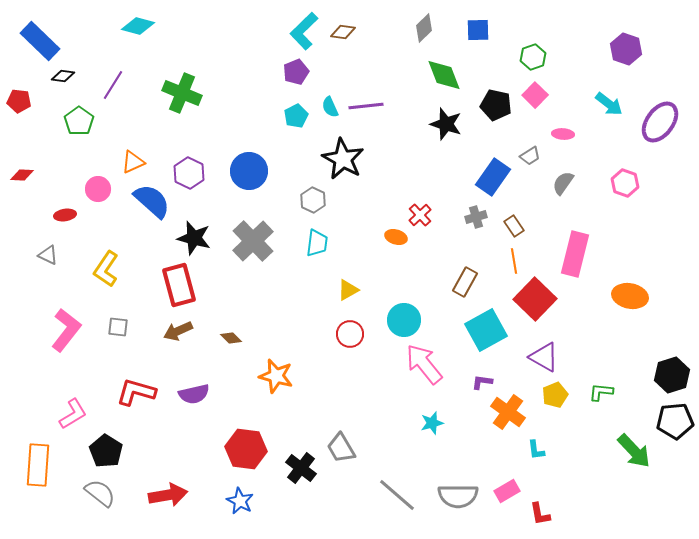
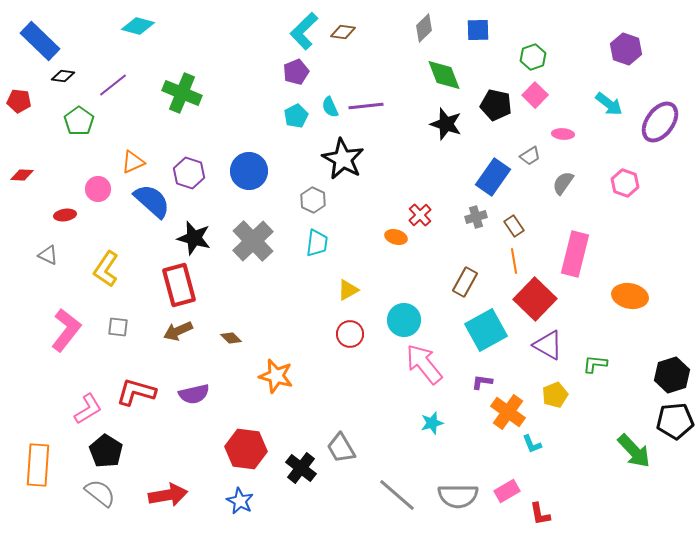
purple line at (113, 85): rotated 20 degrees clockwise
purple hexagon at (189, 173): rotated 8 degrees counterclockwise
purple triangle at (544, 357): moved 4 px right, 12 px up
green L-shape at (601, 392): moved 6 px left, 28 px up
pink L-shape at (73, 414): moved 15 px right, 5 px up
cyan L-shape at (536, 450): moved 4 px left, 6 px up; rotated 15 degrees counterclockwise
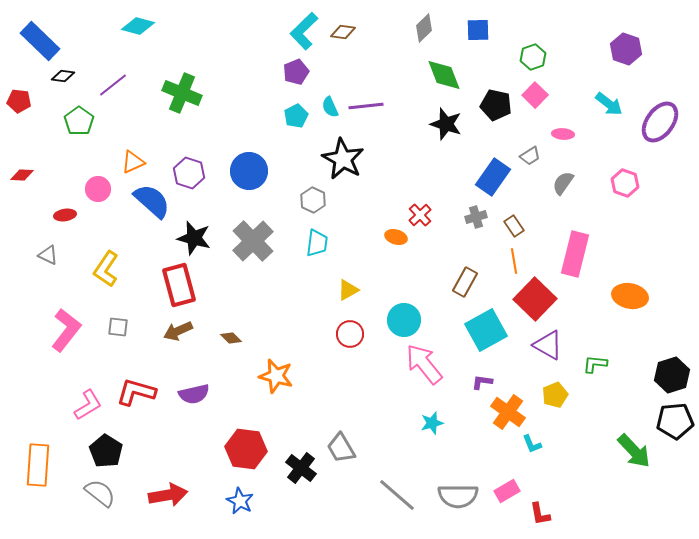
pink L-shape at (88, 409): moved 4 px up
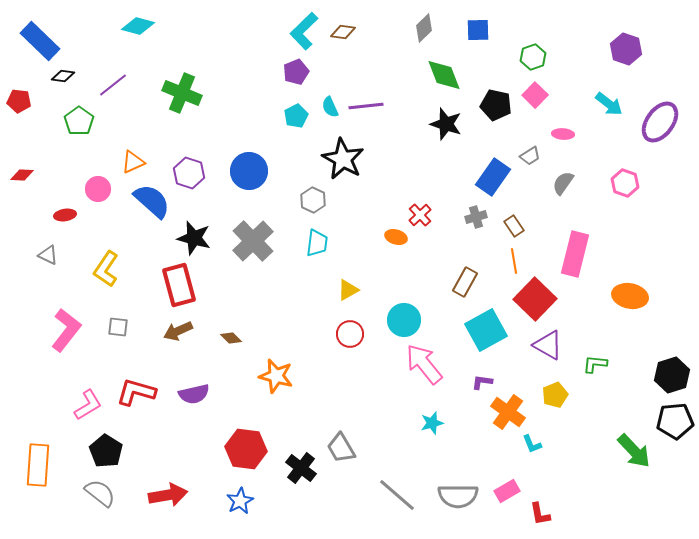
blue star at (240, 501): rotated 16 degrees clockwise
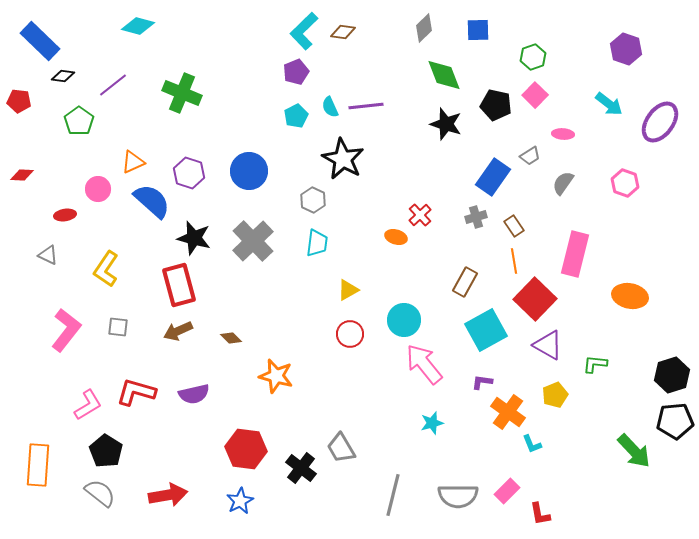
pink rectangle at (507, 491): rotated 15 degrees counterclockwise
gray line at (397, 495): moved 4 px left; rotated 63 degrees clockwise
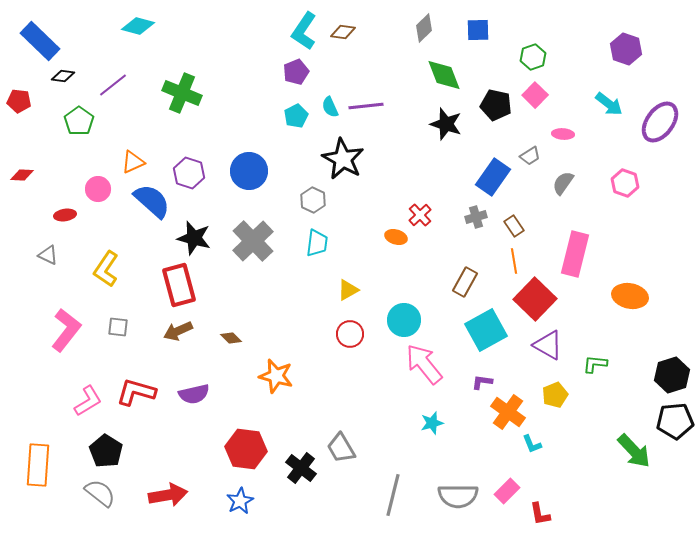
cyan L-shape at (304, 31): rotated 12 degrees counterclockwise
pink L-shape at (88, 405): moved 4 px up
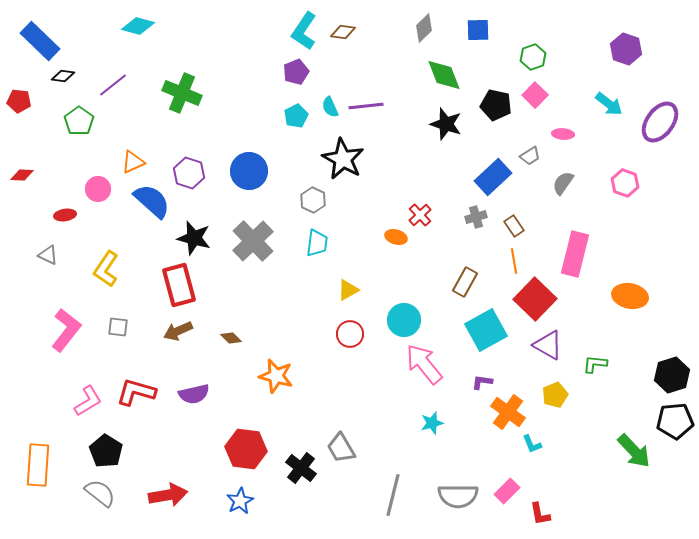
blue rectangle at (493, 177): rotated 12 degrees clockwise
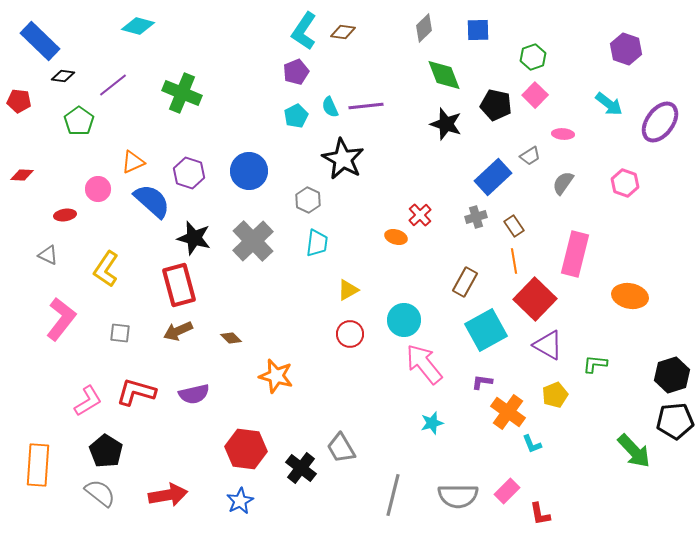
gray hexagon at (313, 200): moved 5 px left
gray square at (118, 327): moved 2 px right, 6 px down
pink L-shape at (66, 330): moved 5 px left, 11 px up
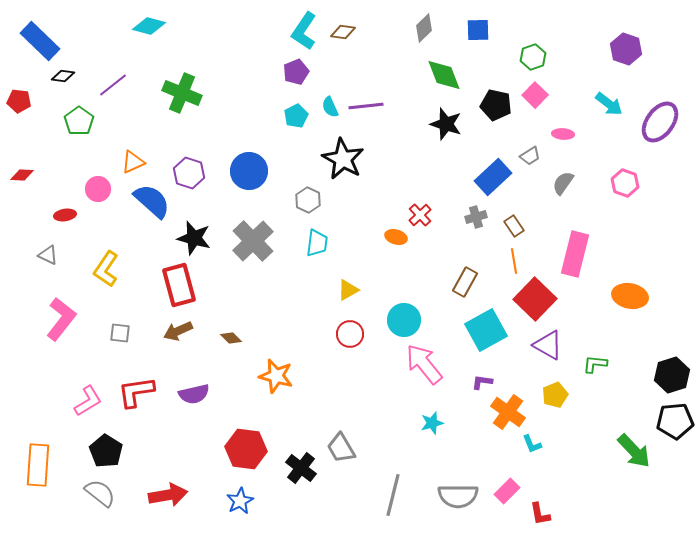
cyan diamond at (138, 26): moved 11 px right
red L-shape at (136, 392): rotated 24 degrees counterclockwise
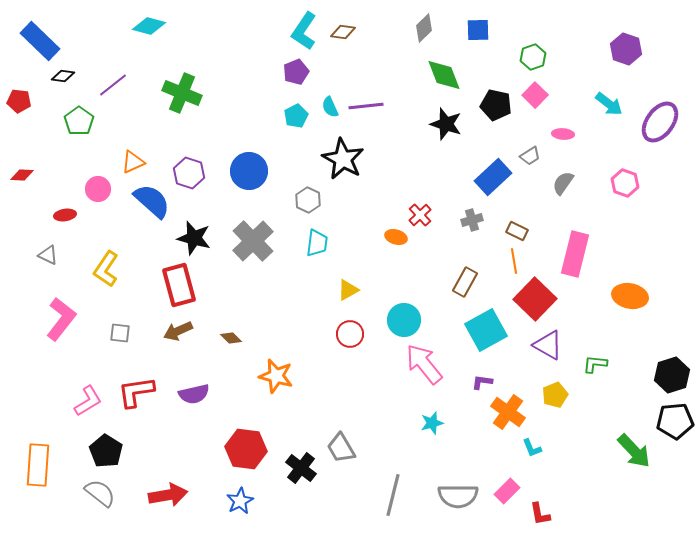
gray cross at (476, 217): moved 4 px left, 3 px down
brown rectangle at (514, 226): moved 3 px right, 5 px down; rotated 30 degrees counterclockwise
cyan L-shape at (532, 444): moved 4 px down
